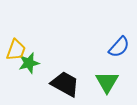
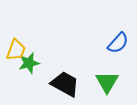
blue semicircle: moved 1 px left, 4 px up
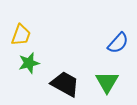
yellow trapezoid: moved 5 px right, 15 px up
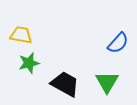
yellow trapezoid: rotated 100 degrees counterclockwise
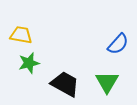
blue semicircle: moved 1 px down
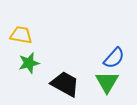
blue semicircle: moved 4 px left, 14 px down
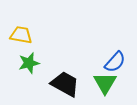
blue semicircle: moved 1 px right, 4 px down
green triangle: moved 2 px left, 1 px down
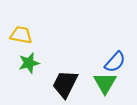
black trapezoid: rotated 92 degrees counterclockwise
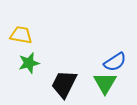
blue semicircle: rotated 15 degrees clockwise
black trapezoid: moved 1 px left
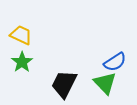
yellow trapezoid: rotated 15 degrees clockwise
green star: moved 7 px left, 1 px up; rotated 20 degrees counterclockwise
green triangle: rotated 15 degrees counterclockwise
